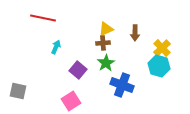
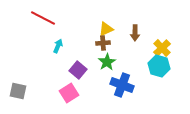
red line: rotated 15 degrees clockwise
cyan arrow: moved 2 px right, 1 px up
green star: moved 1 px right, 1 px up
pink square: moved 2 px left, 8 px up
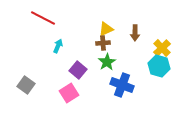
gray square: moved 8 px right, 6 px up; rotated 24 degrees clockwise
